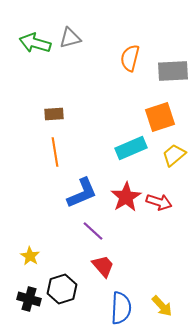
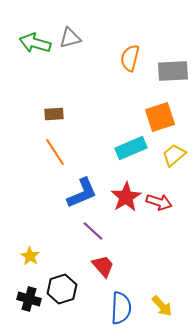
orange line: rotated 24 degrees counterclockwise
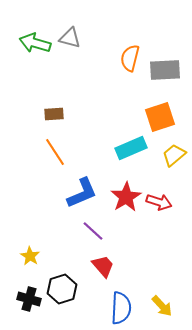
gray triangle: rotated 30 degrees clockwise
gray rectangle: moved 8 px left, 1 px up
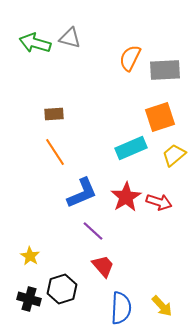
orange semicircle: rotated 12 degrees clockwise
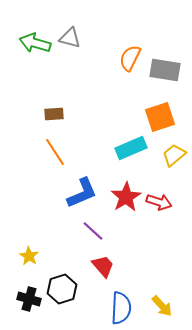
gray rectangle: rotated 12 degrees clockwise
yellow star: moved 1 px left
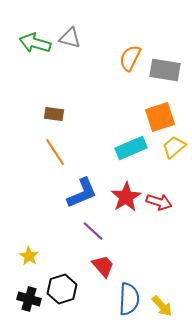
brown rectangle: rotated 12 degrees clockwise
yellow trapezoid: moved 8 px up
blue semicircle: moved 8 px right, 9 px up
